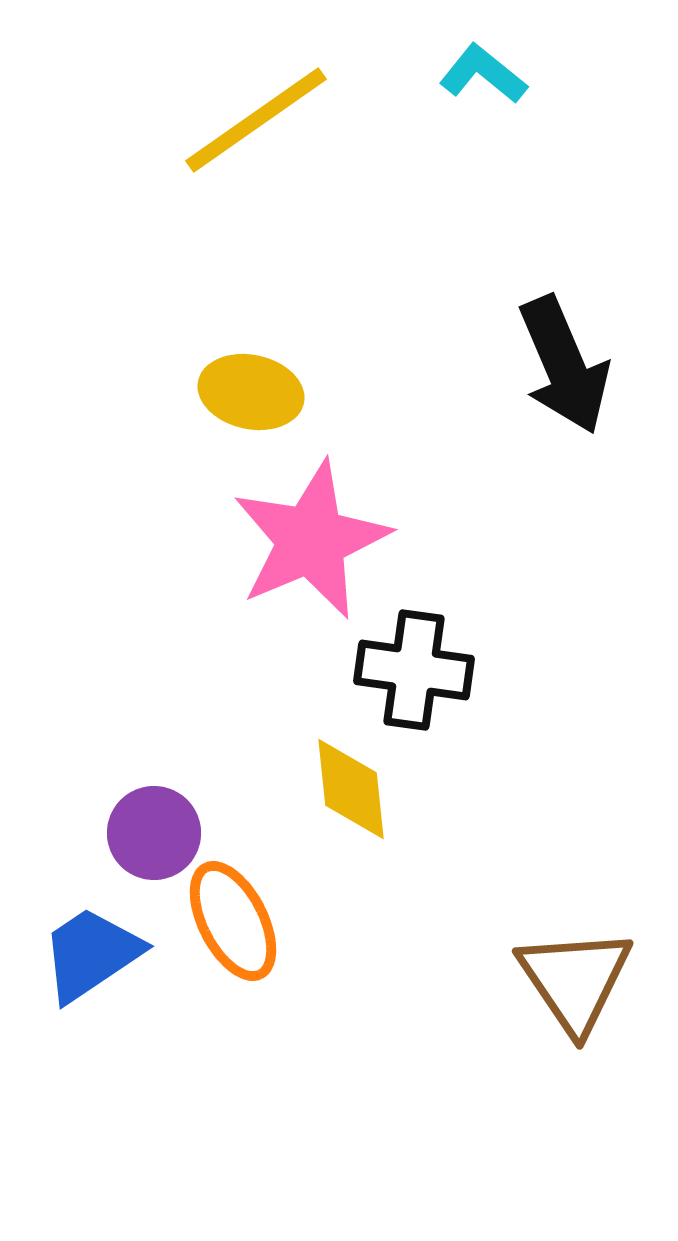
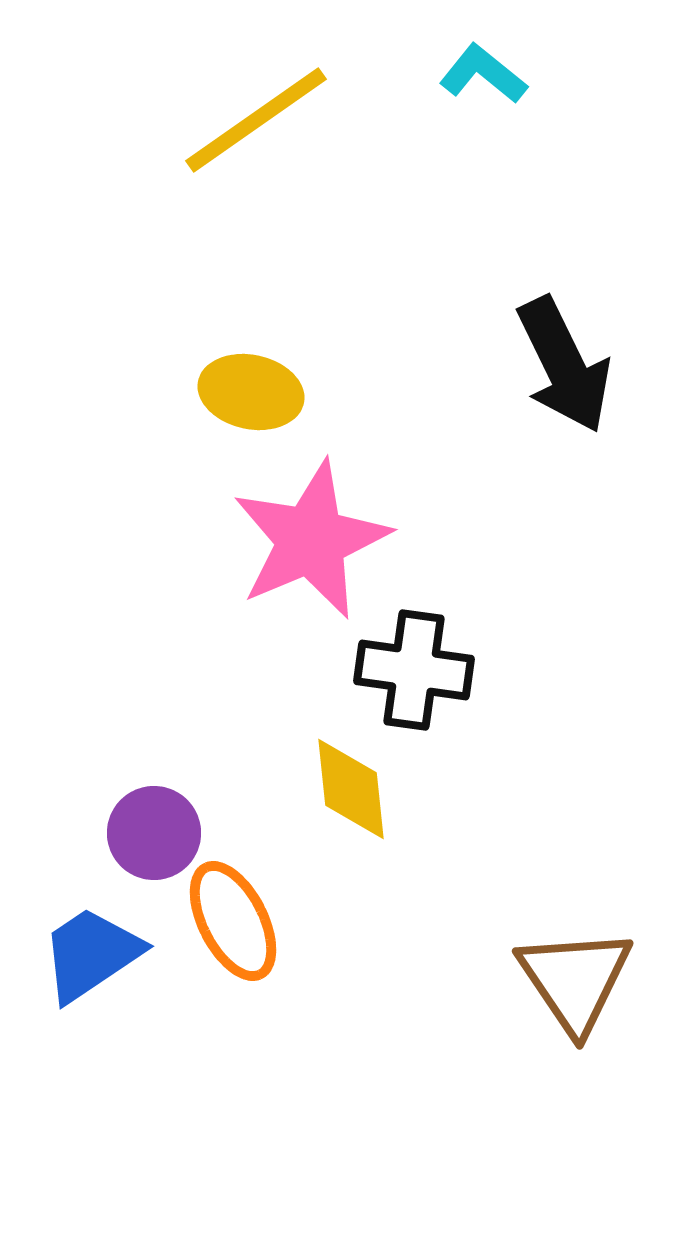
black arrow: rotated 3 degrees counterclockwise
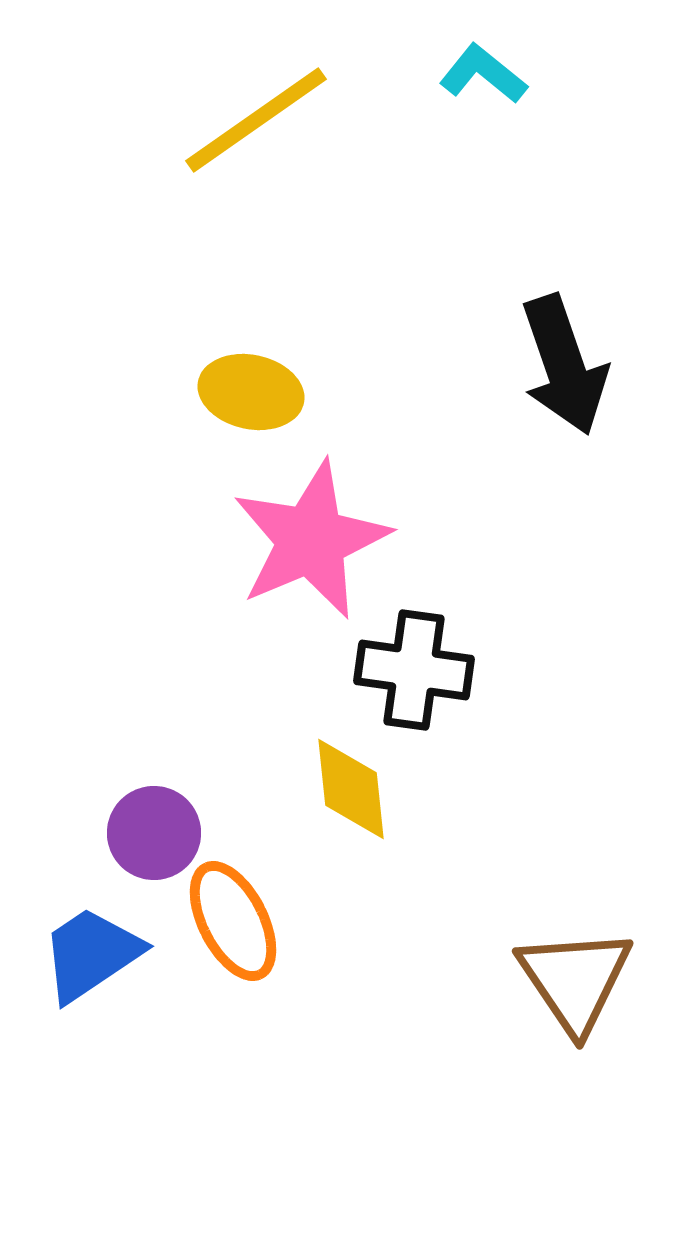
black arrow: rotated 7 degrees clockwise
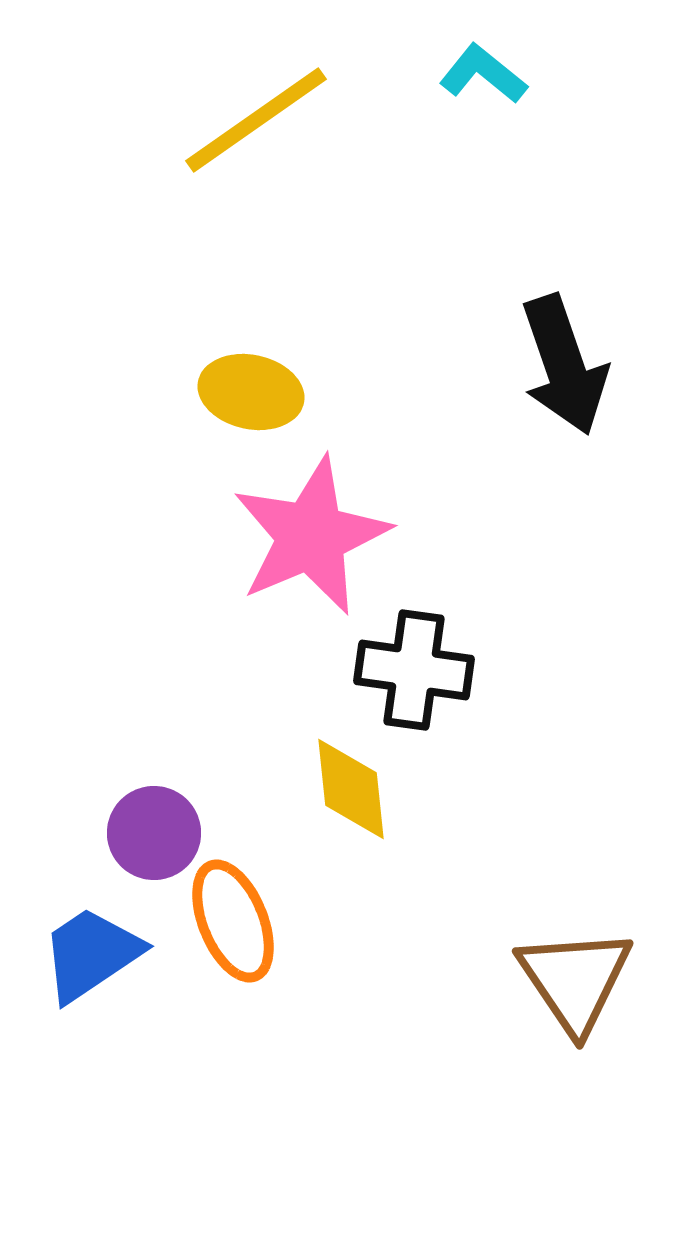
pink star: moved 4 px up
orange ellipse: rotated 5 degrees clockwise
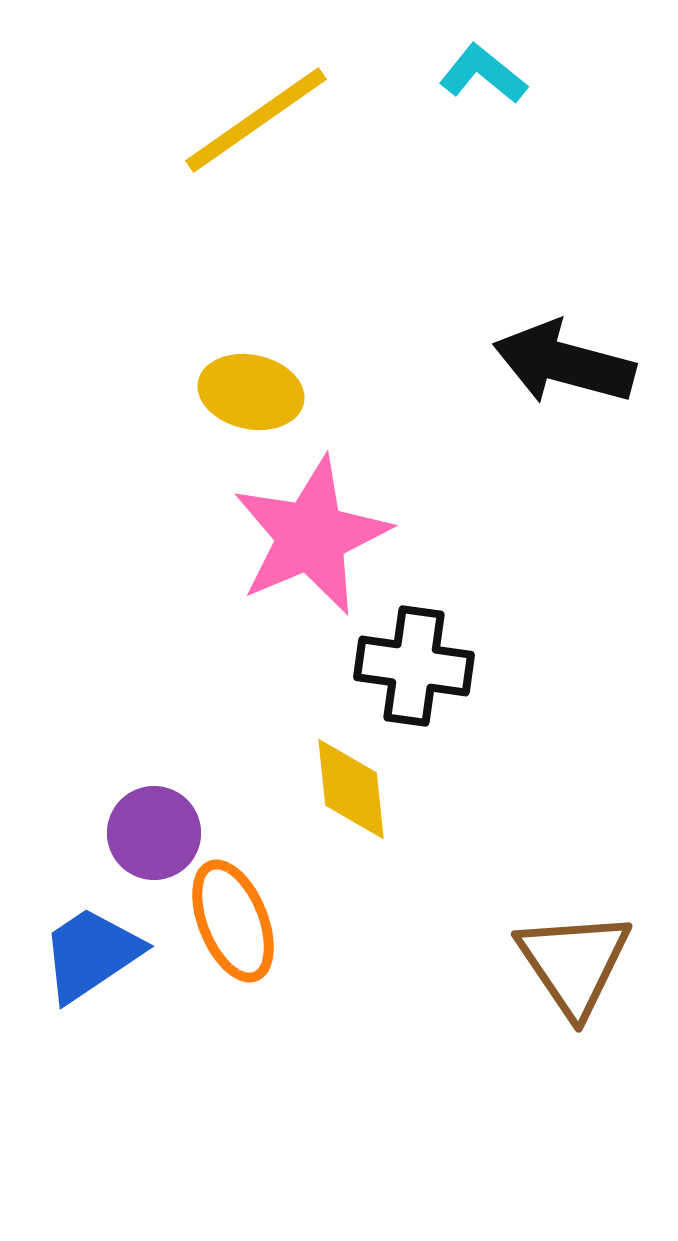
black arrow: moved 2 px up; rotated 124 degrees clockwise
black cross: moved 4 px up
brown triangle: moved 1 px left, 17 px up
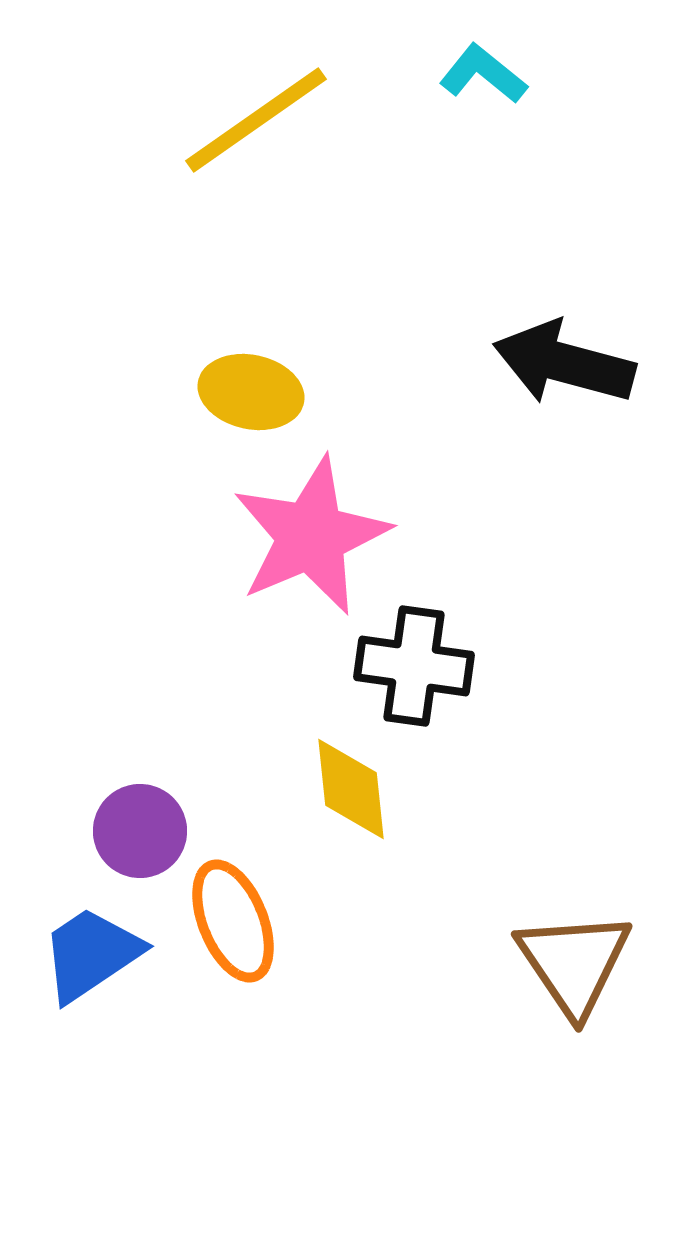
purple circle: moved 14 px left, 2 px up
